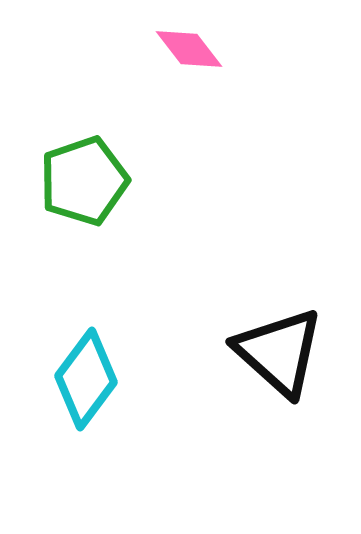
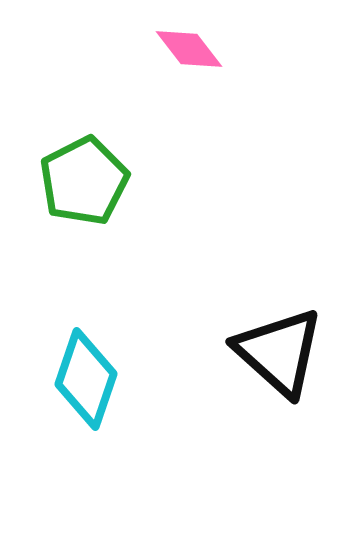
green pentagon: rotated 8 degrees counterclockwise
cyan diamond: rotated 18 degrees counterclockwise
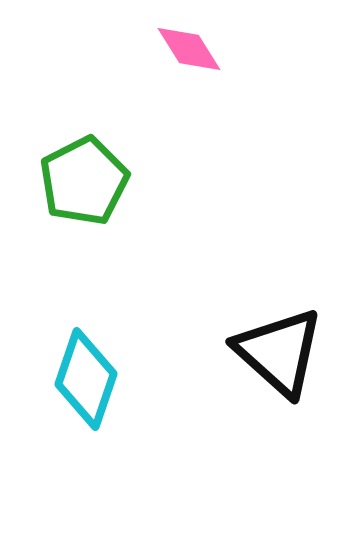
pink diamond: rotated 6 degrees clockwise
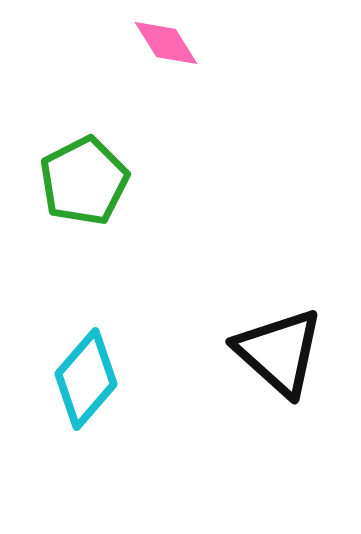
pink diamond: moved 23 px left, 6 px up
cyan diamond: rotated 22 degrees clockwise
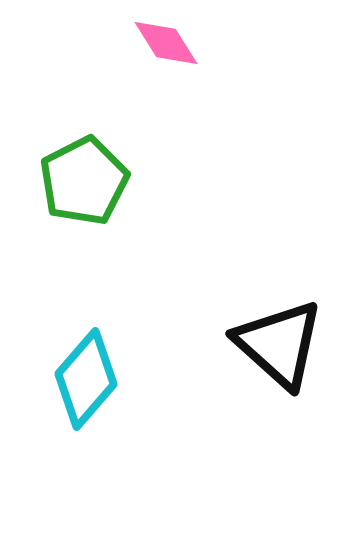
black triangle: moved 8 px up
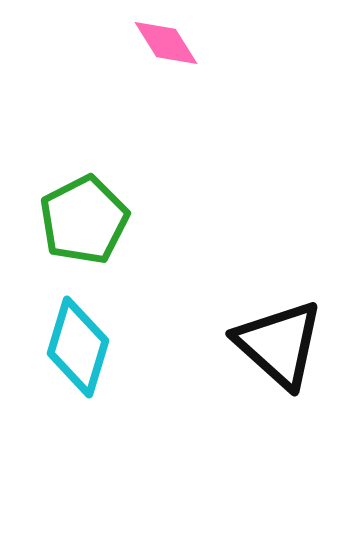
green pentagon: moved 39 px down
cyan diamond: moved 8 px left, 32 px up; rotated 24 degrees counterclockwise
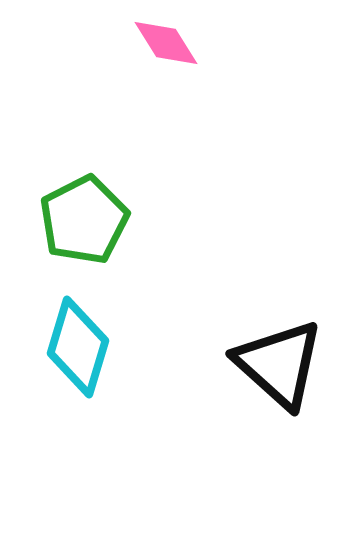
black triangle: moved 20 px down
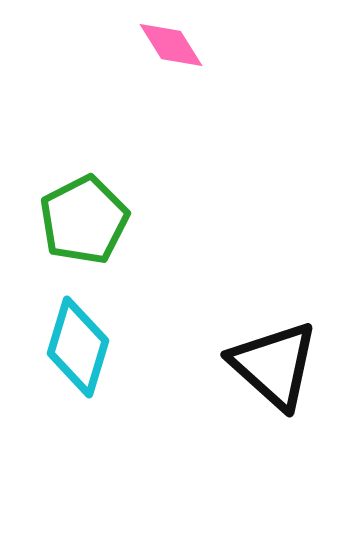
pink diamond: moved 5 px right, 2 px down
black triangle: moved 5 px left, 1 px down
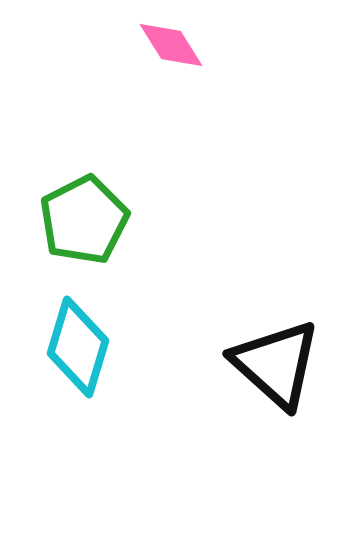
black triangle: moved 2 px right, 1 px up
